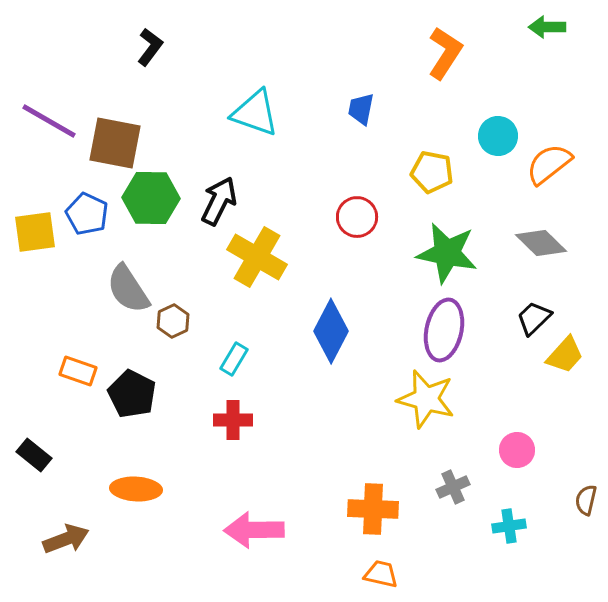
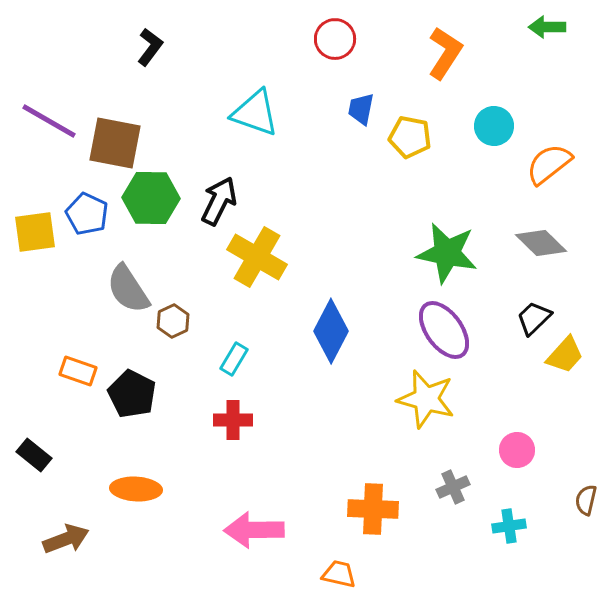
cyan circle: moved 4 px left, 10 px up
yellow pentagon: moved 22 px left, 35 px up
red circle: moved 22 px left, 178 px up
purple ellipse: rotated 48 degrees counterclockwise
orange trapezoid: moved 42 px left
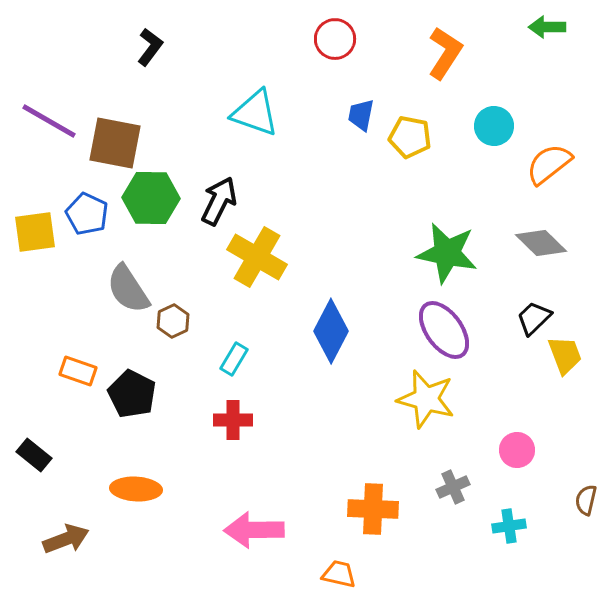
blue trapezoid: moved 6 px down
yellow trapezoid: rotated 63 degrees counterclockwise
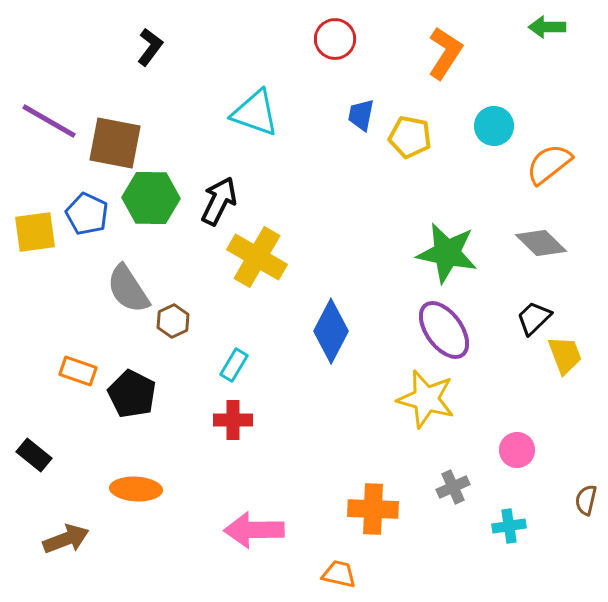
cyan rectangle: moved 6 px down
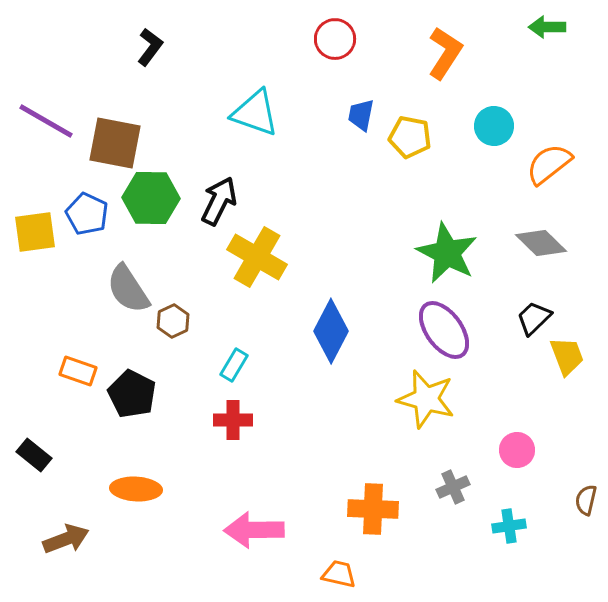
purple line: moved 3 px left
green star: rotated 16 degrees clockwise
yellow trapezoid: moved 2 px right, 1 px down
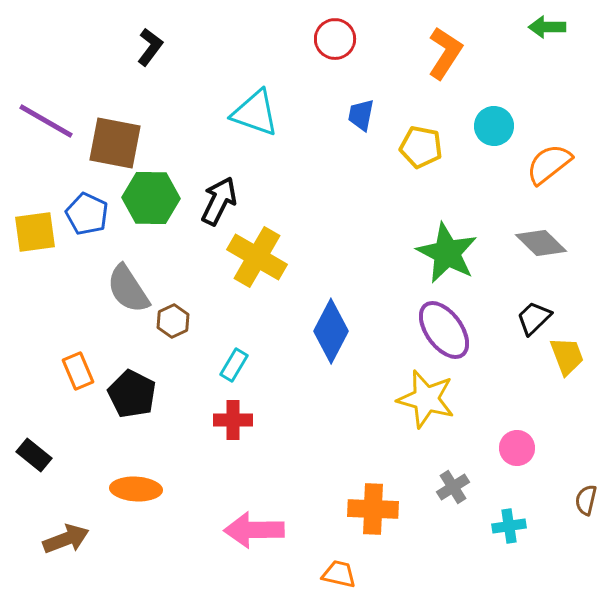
yellow pentagon: moved 11 px right, 10 px down
orange rectangle: rotated 48 degrees clockwise
pink circle: moved 2 px up
gray cross: rotated 8 degrees counterclockwise
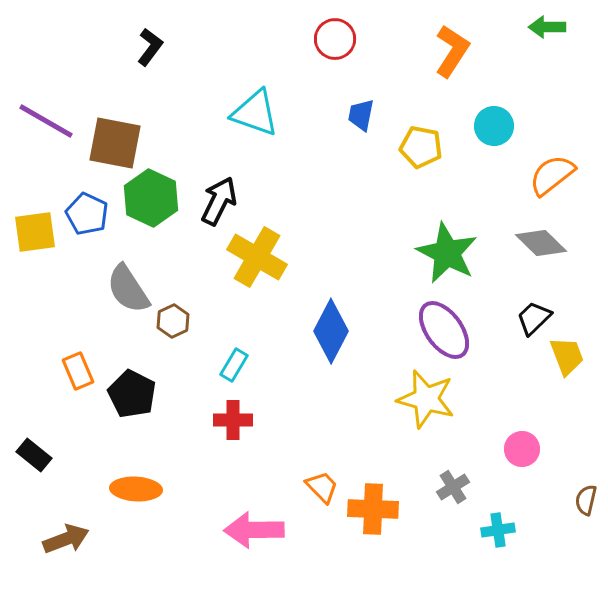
orange L-shape: moved 7 px right, 2 px up
orange semicircle: moved 3 px right, 11 px down
green hexagon: rotated 24 degrees clockwise
pink circle: moved 5 px right, 1 px down
cyan cross: moved 11 px left, 4 px down
orange trapezoid: moved 17 px left, 87 px up; rotated 33 degrees clockwise
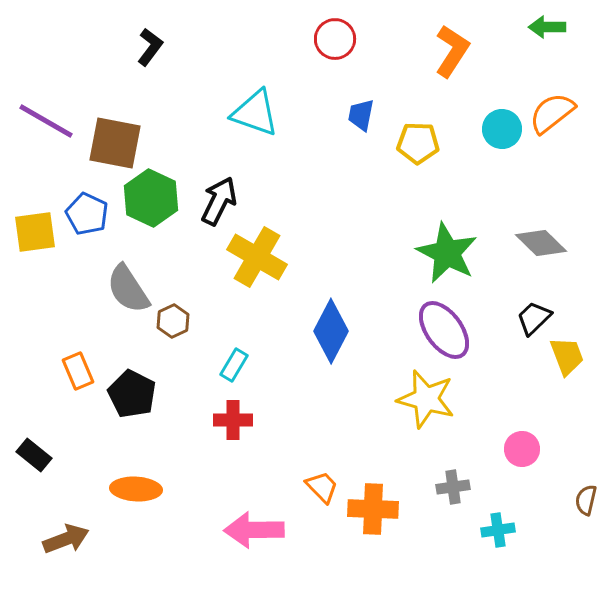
cyan circle: moved 8 px right, 3 px down
yellow pentagon: moved 3 px left, 4 px up; rotated 9 degrees counterclockwise
orange semicircle: moved 62 px up
gray cross: rotated 24 degrees clockwise
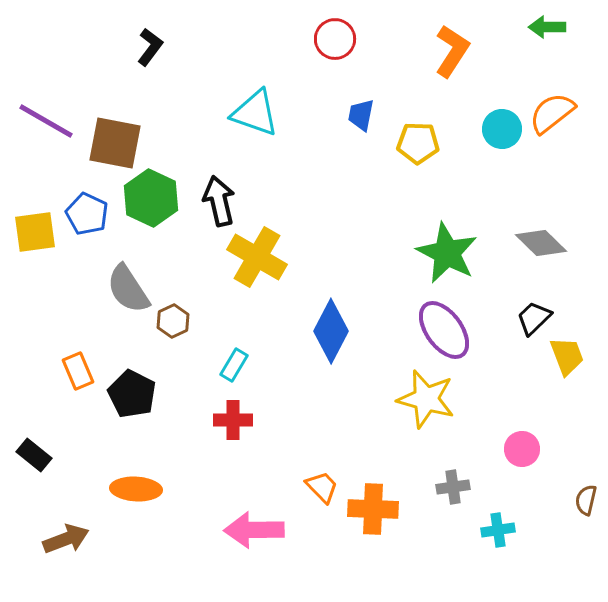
black arrow: rotated 39 degrees counterclockwise
